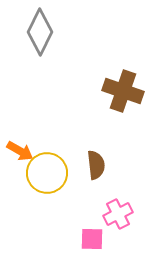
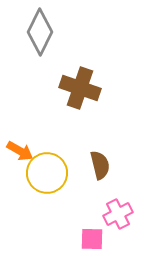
brown cross: moved 43 px left, 3 px up
brown semicircle: moved 4 px right; rotated 8 degrees counterclockwise
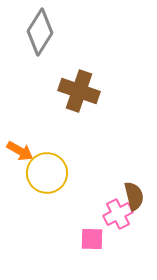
gray diamond: rotated 6 degrees clockwise
brown cross: moved 1 px left, 3 px down
brown semicircle: moved 34 px right, 31 px down
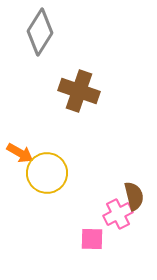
orange arrow: moved 2 px down
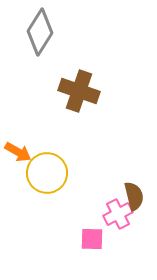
orange arrow: moved 2 px left, 1 px up
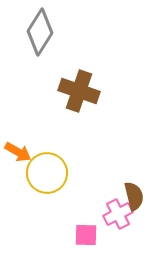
pink square: moved 6 px left, 4 px up
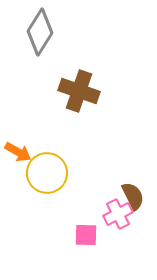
brown semicircle: moved 1 px left; rotated 12 degrees counterclockwise
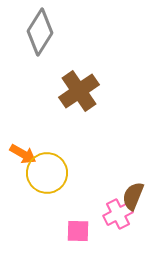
brown cross: rotated 36 degrees clockwise
orange arrow: moved 5 px right, 2 px down
brown semicircle: rotated 132 degrees counterclockwise
pink square: moved 8 px left, 4 px up
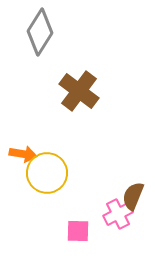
brown cross: rotated 18 degrees counterclockwise
orange arrow: rotated 20 degrees counterclockwise
